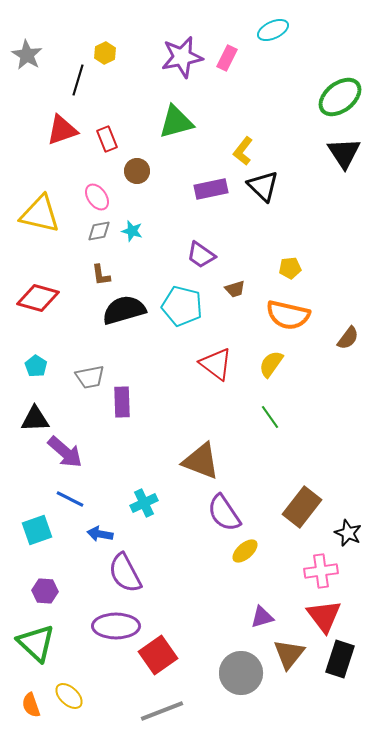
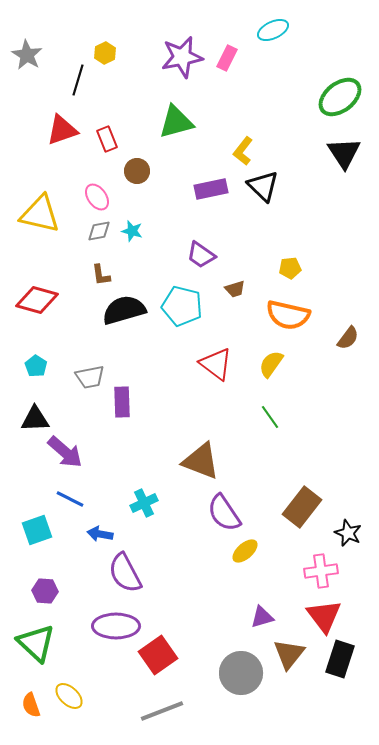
red diamond at (38, 298): moved 1 px left, 2 px down
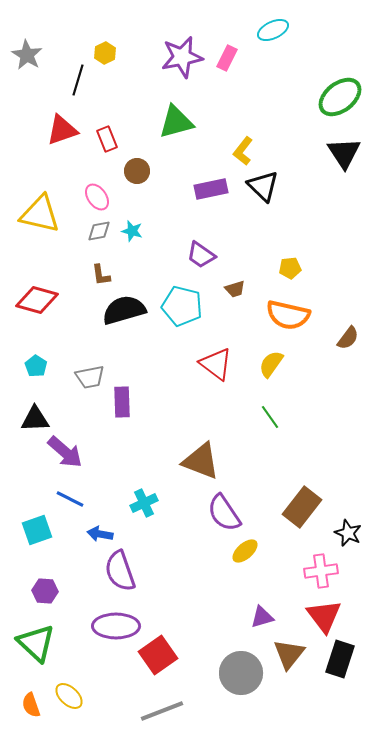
purple semicircle at (125, 573): moved 5 px left, 2 px up; rotated 9 degrees clockwise
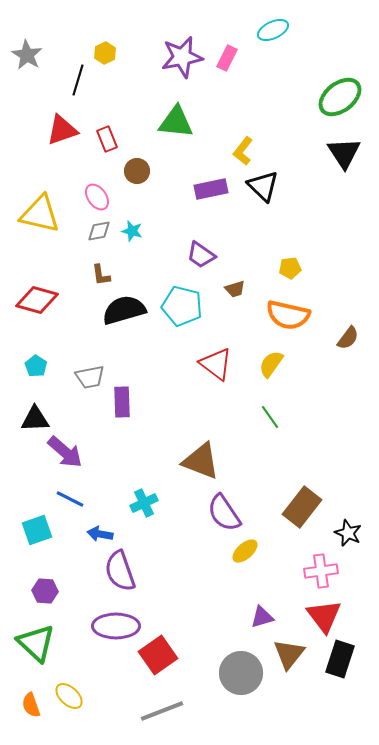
green triangle at (176, 122): rotated 21 degrees clockwise
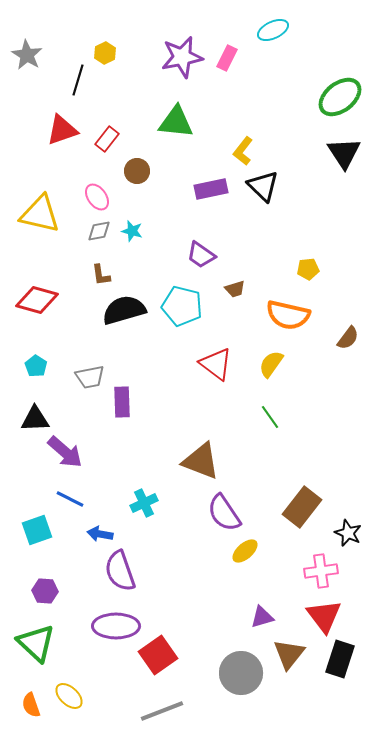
red rectangle at (107, 139): rotated 60 degrees clockwise
yellow pentagon at (290, 268): moved 18 px right, 1 px down
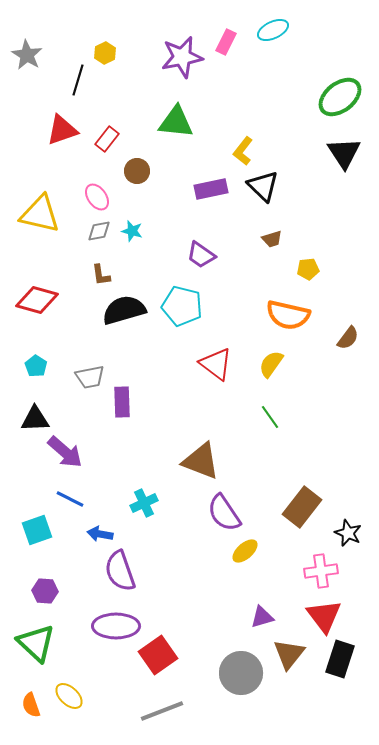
pink rectangle at (227, 58): moved 1 px left, 16 px up
brown trapezoid at (235, 289): moved 37 px right, 50 px up
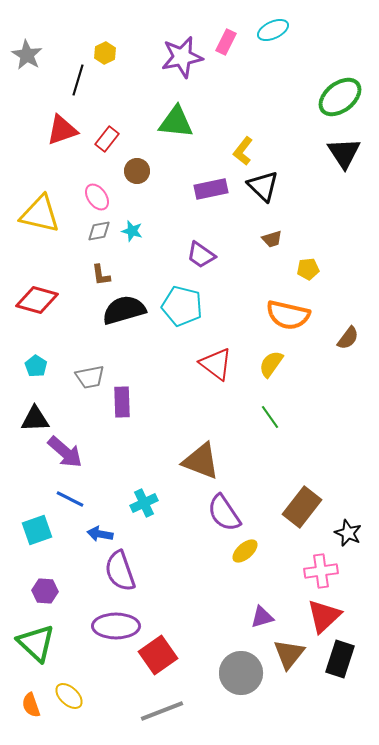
red triangle at (324, 616): rotated 24 degrees clockwise
